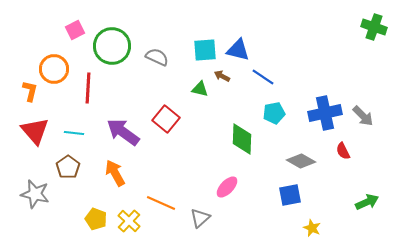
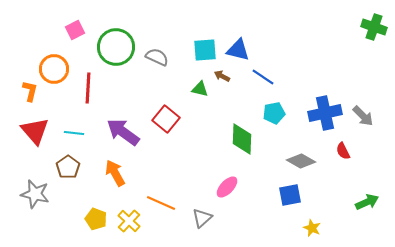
green circle: moved 4 px right, 1 px down
gray triangle: moved 2 px right
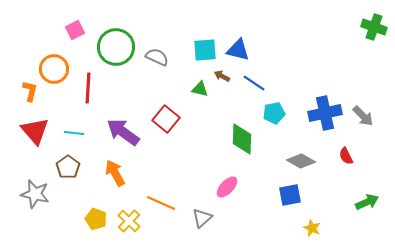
blue line: moved 9 px left, 6 px down
red semicircle: moved 3 px right, 5 px down
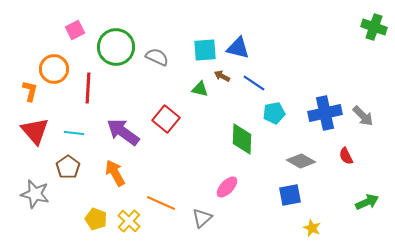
blue triangle: moved 2 px up
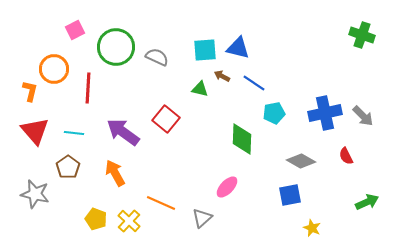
green cross: moved 12 px left, 8 px down
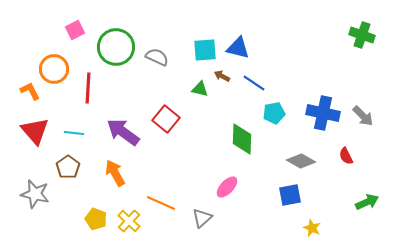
orange L-shape: rotated 40 degrees counterclockwise
blue cross: moved 2 px left; rotated 24 degrees clockwise
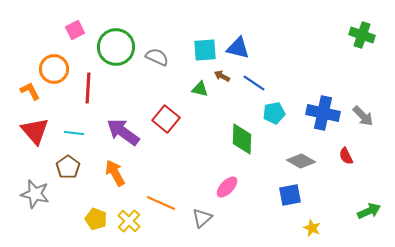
green arrow: moved 2 px right, 9 px down
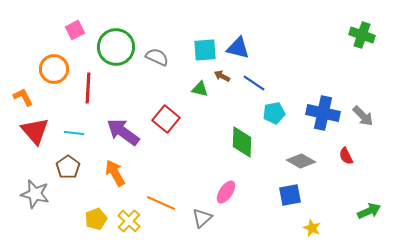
orange L-shape: moved 7 px left, 6 px down
green diamond: moved 3 px down
pink ellipse: moved 1 px left, 5 px down; rotated 10 degrees counterclockwise
yellow pentagon: rotated 30 degrees clockwise
